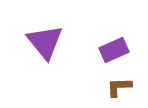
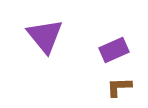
purple triangle: moved 6 px up
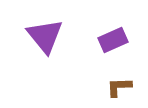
purple rectangle: moved 1 px left, 10 px up
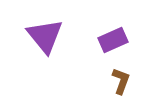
brown L-shape: moved 2 px right, 6 px up; rotated 112 degrees clockwise
